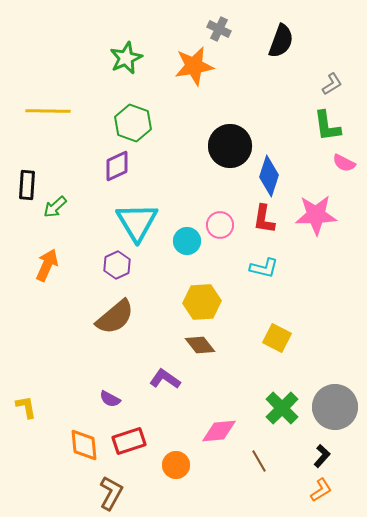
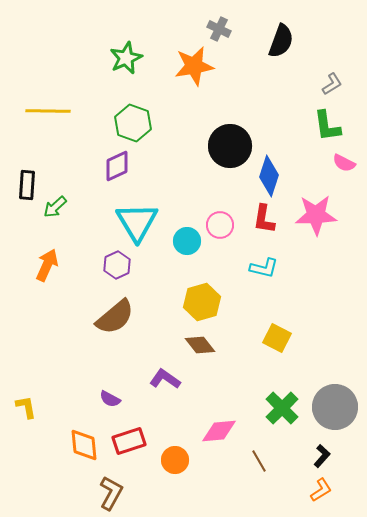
yellow hexagon: rotated 12 degrees counterclockwise
orange circle: moved 1 px left, 5 px up
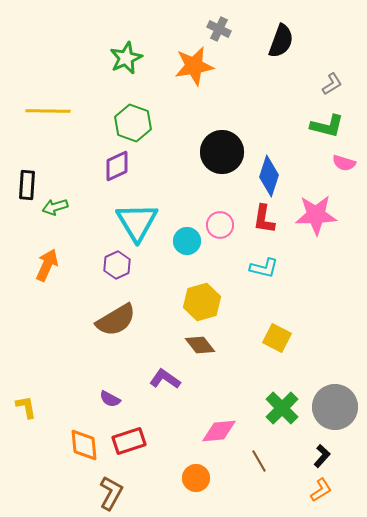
green L-shape: rotated 68 degrees counterclockwise
black circle: moved 8 px left, 6 px down
pink semicircle: rotated 10 degrees counterclockwise
green arrow: rotated 25 degrees clockwise
brown semicircle: moved 1 px right, 3 px down; rotated 9 degrees clockwise
orange circle: moved 21 px right, 18 px down
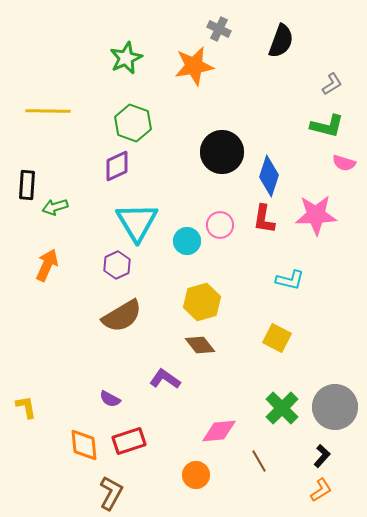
cyan L-shape: moved 26 px right, 12 px down
brown semicircle: moved 6 px right, 4 px up
orange circle: moved 3 px up
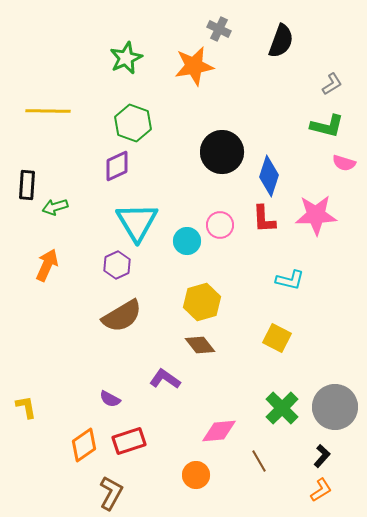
red L-shape: rotated 12 degrees counterclockwise
orange diamond: rotated 60 degrees clockwise
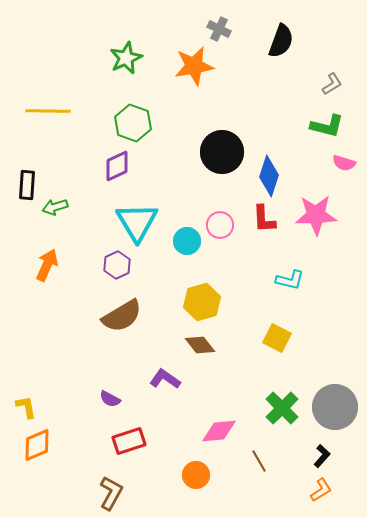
orange diamond: moved 47 px left; rotated 12 degrees clockwise
